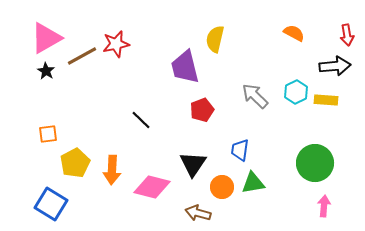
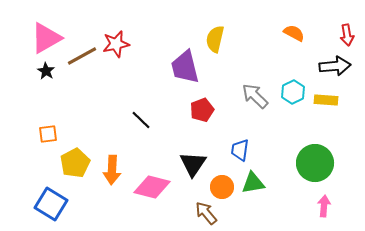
cyan hexagon: moved 3 px left
brown arrow: moved 8 px right; rotated 35 degrees clockwise
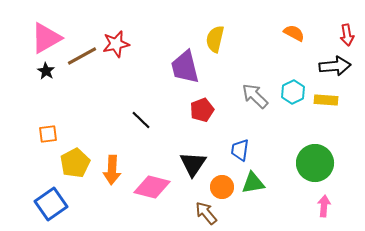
blue square: rotated 24 degrees clockwise
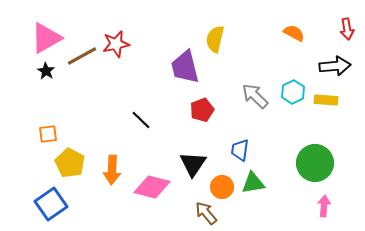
red arrow: moved 6 px up
yellow pentagon: moved 5 px left; rotated 16 degrees counterclockwise
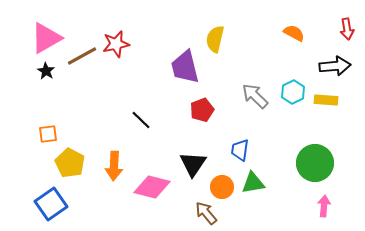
orange arrow: moved 2 px right, 4 px up
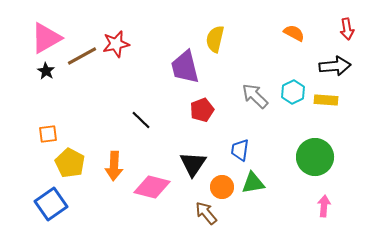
green circle: moved 6 px up
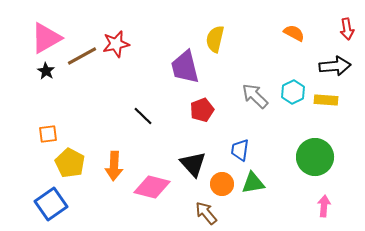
black line: moved 2 px right, 4 px up
black triangle: rotated 16 degrees counterclockwise
orange circle: moved 3 px up
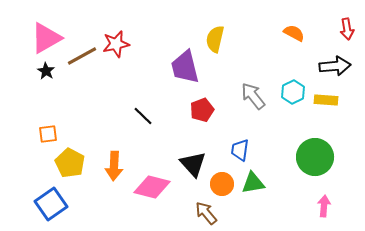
gray arrow: moved 2 px left; rotated 8 degrees clockwise
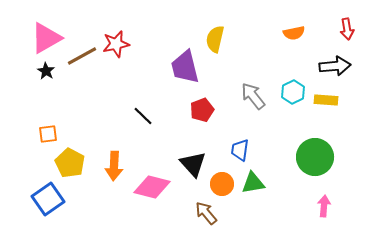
orange semicircle: rotated 140 degrees clockwise
blue square: moved 3 px left, 5 px up
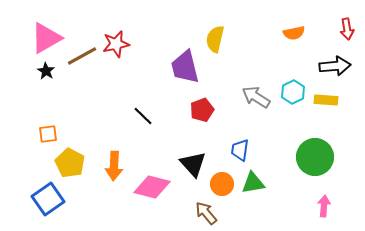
gray arrow: moved 3 px right, 1 px down; rotated 20 degrees counterclockwise
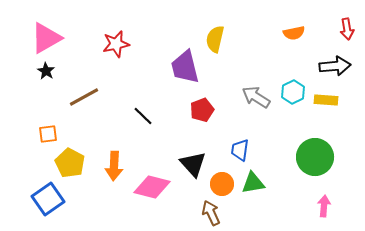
brown line: moved 2 px right, 41 px down
brown arrow: moved 5 px right; rotated 15 degrees clockwise
